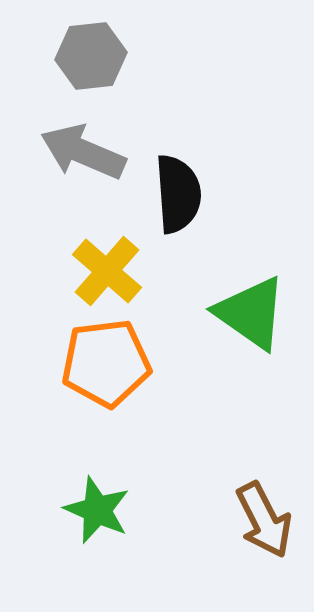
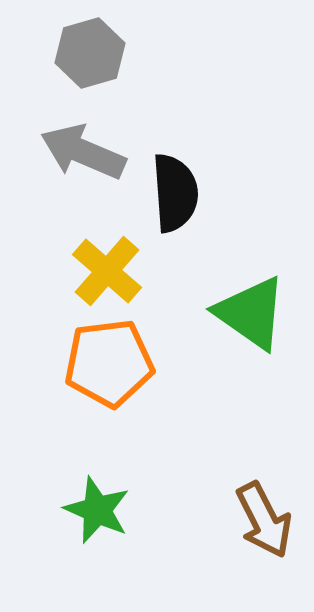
gray hexagon: moved 1 px left, 3 px up; rotated 10 degrees counterclockwise
black semicircle: moved 3 px left, 1 px up
orange pentagon: moved 3 px right
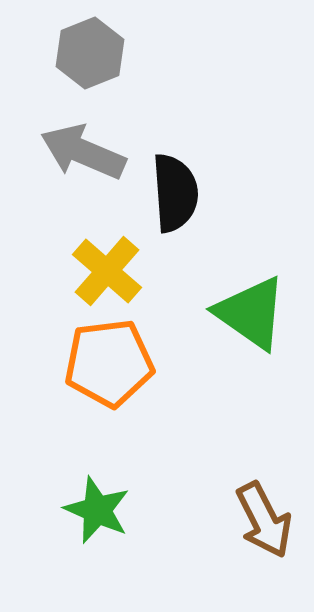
gray hexagon: rotated 6 degrees counterclockwise
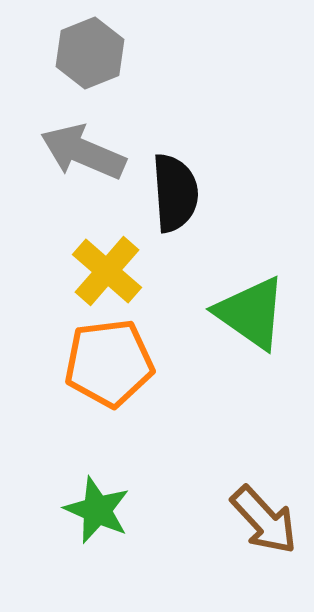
brown arrow: rotated 16 degrees counterclockwise
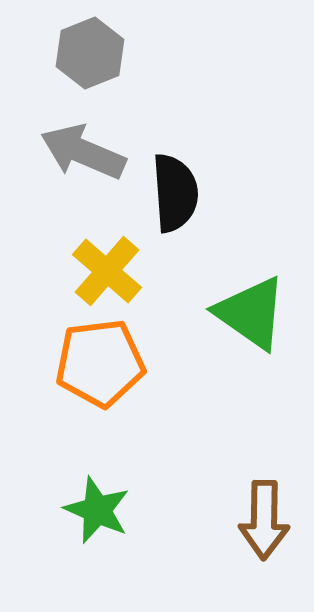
orange pentagon: moved 9 px left
brown arrow: rotated 44 degrees clockwise
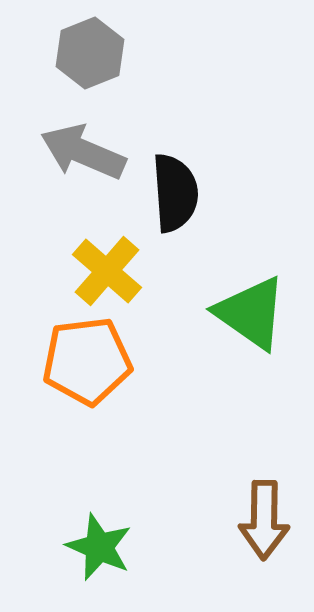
orange pentagon: moved 13 px left, 2 px up
green star: moved 2 px right, 37 px down
